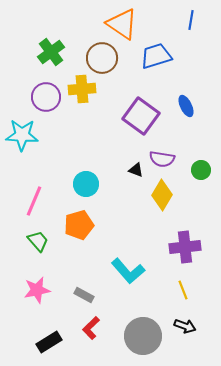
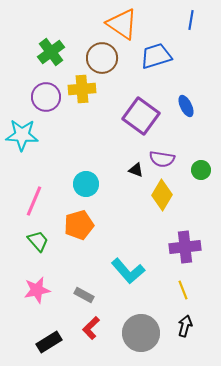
black arrow: rotated 95 degrees counterclockwise
gray circle: moved 2 px left, 3 px up
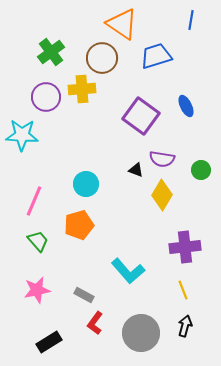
red L-shape: moved 4 px right, 5 px up; rotated 10 degrees counterclockwise
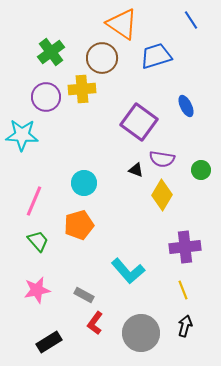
blue line: rotated 42 degrees counterclockwise
purple square: moved 2 px left, 6 px down
cyan circle: moved 2 px left, 1 px up
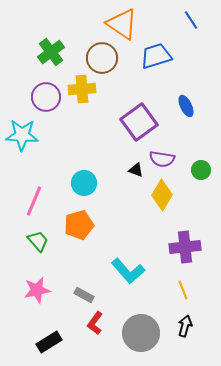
purple square: rotated 18 degrees clockwise
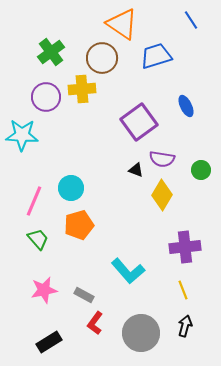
cyan circle: moved 13 px left, 5 px down
green trapezoid: moved 2 px up
pink star: moved 7 px right
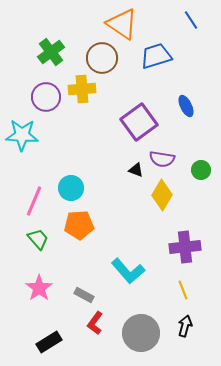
orange pentagon: rotated 12 degrees clockwise
pink star: moved 5 px left, 2 px up; rotated 24 degrees counterclockwise
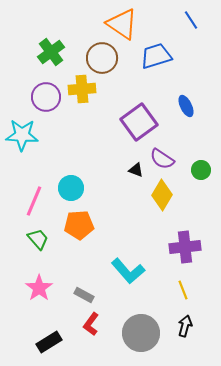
purple semicircle: rotated 25 degrees clockwise
red L-shape: moved 4 px left, 1 px down
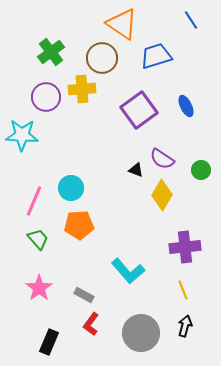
purple square: moved 12 px up
black rectangle: rotated 35 degrees counterclockwise
